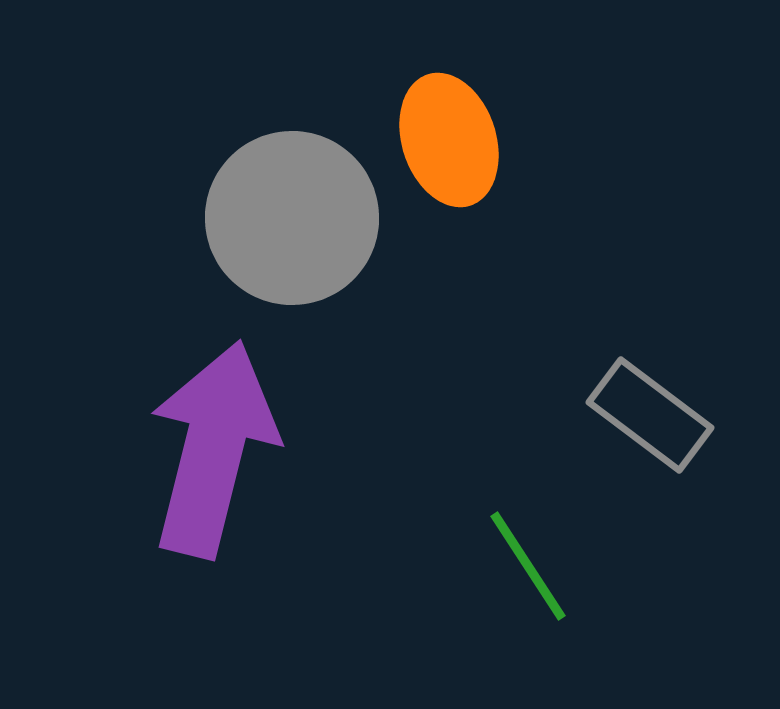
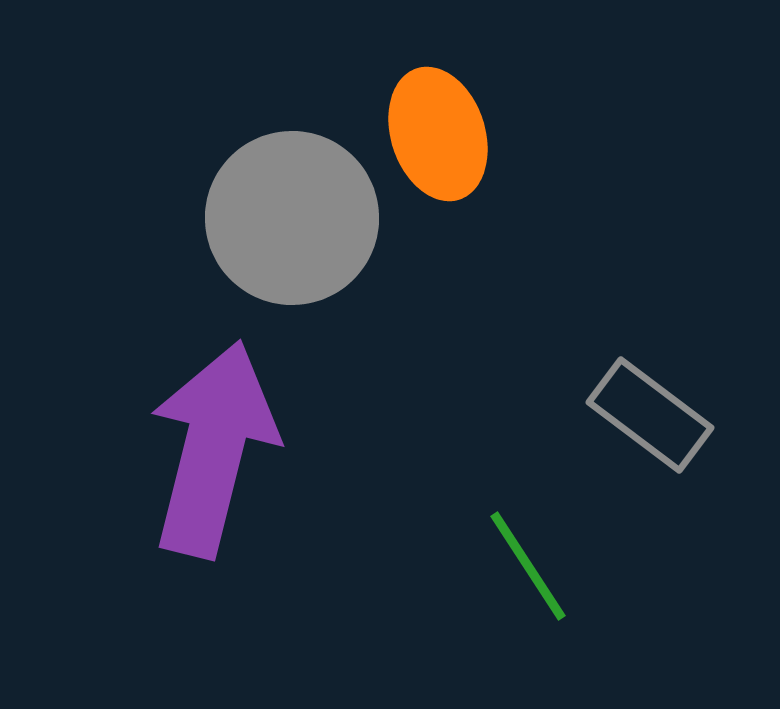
orange ellipse: moved 11 px left, 6 px up
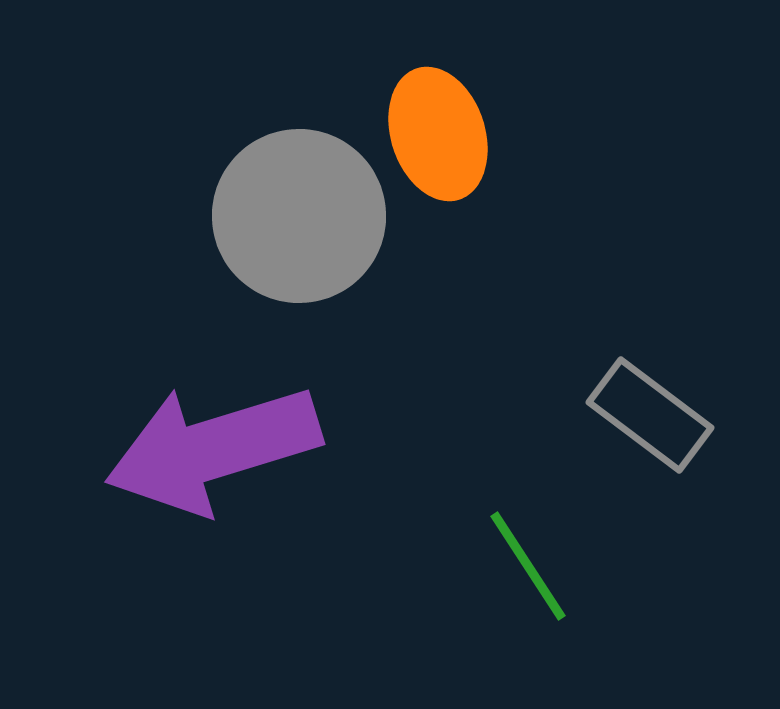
gray circle: moved 7 px right, 2 px up
purple arrow: rotated 121 degrees counterclockwise
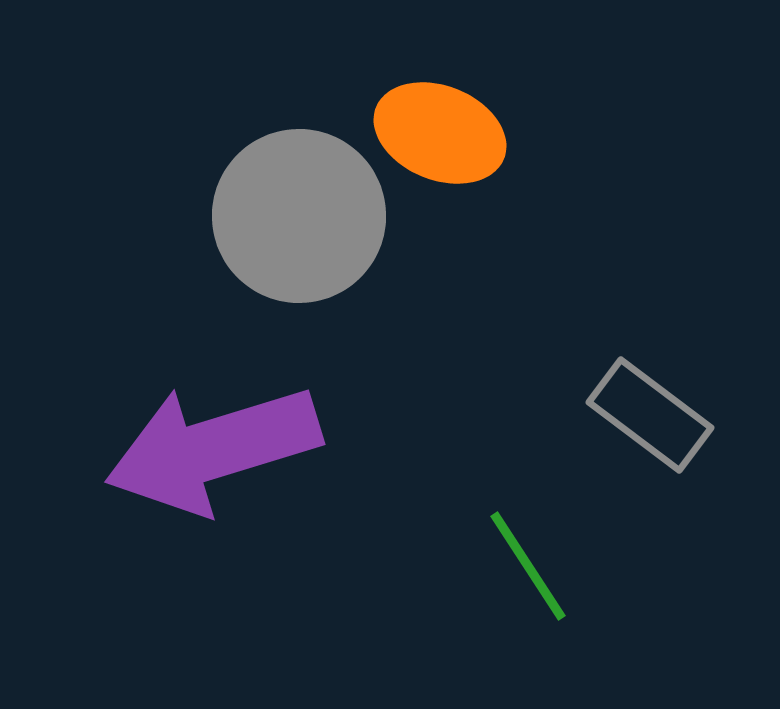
orange ellipse: moved 2 px right, 1 px up; rotated 50 degrees counterclockwise
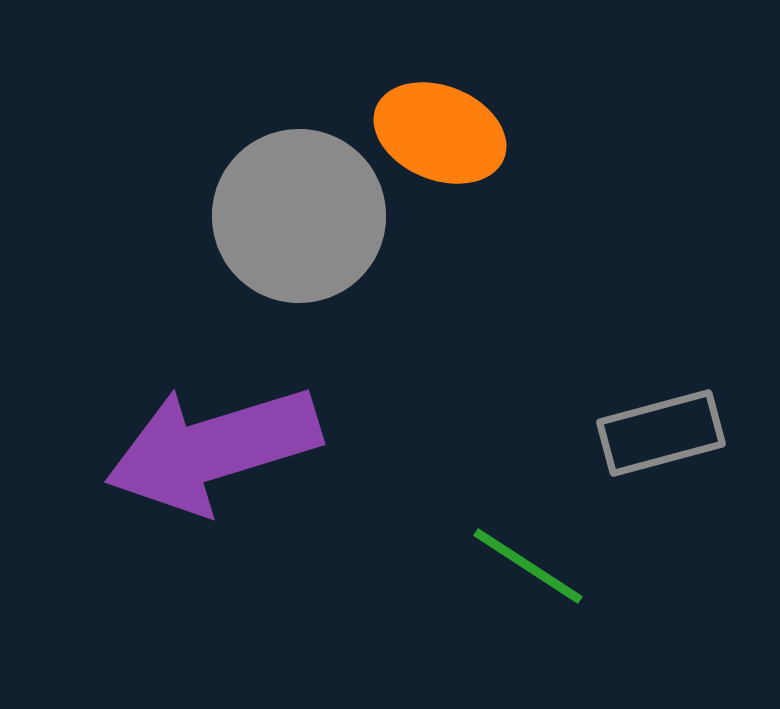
gray rectangle: moved 11 px right, 18 px down; rotated 52 degrees counterclockwise
green line: rotated 24 degrees counterclockwise
